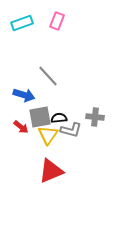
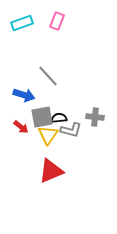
gray square: moved 2 px right
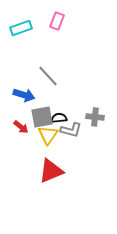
cyan rectangle: moved 1 px left, 5 px down
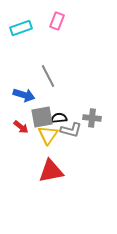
gray line: rotated 15 degrees clockwise
gray cross: moved 3 px left, 1 px down
red triangle: rotated 12 degrees clockwise
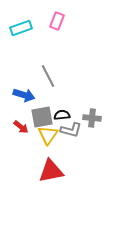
black semicircle: moved 3 px right, 3 px up
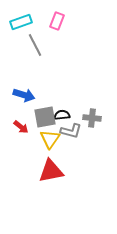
cyan rectangle: moved 6 px up
gray line: moved 13 px left, 31 px up
gray square: moved 3 px right
gray L-shape: moved 1 px down
yellow triangle: moved 2 px right, 4 px down
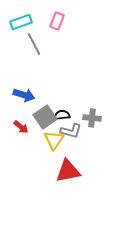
gray line: moved 1 px left, 1 px up
gray square: rotated 25 degrees counterclockwise
yellow triangle: moved 4 px right, 1 px down
red triangle: moved 17 px right
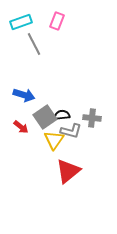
red triangle: rotated 28 degrees counterclockwise
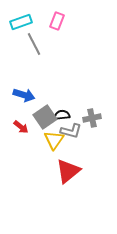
gray cross: rotated 18 degrees counterclockwise
